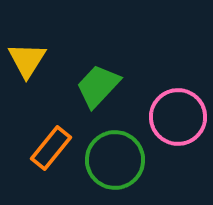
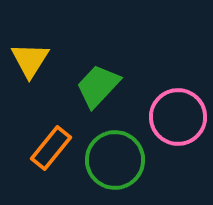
yellow triangle: moved 3 px right
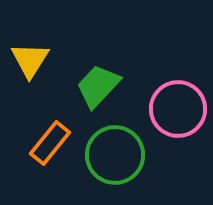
pink circle: moved 8 px up
orange rectangle: moved 1 px left, 5 px up
green circle: moved 5 px up
